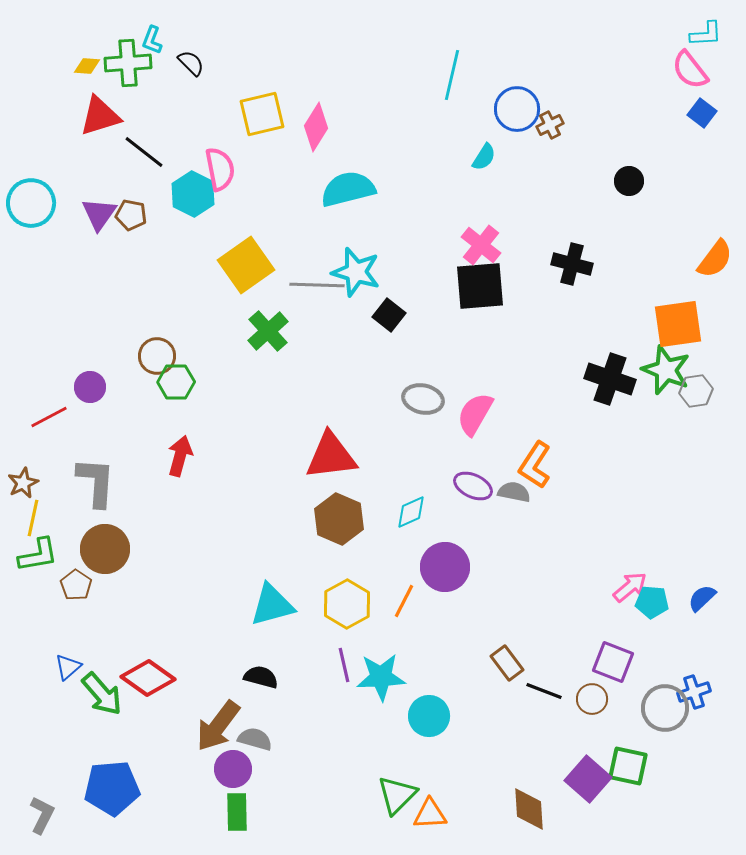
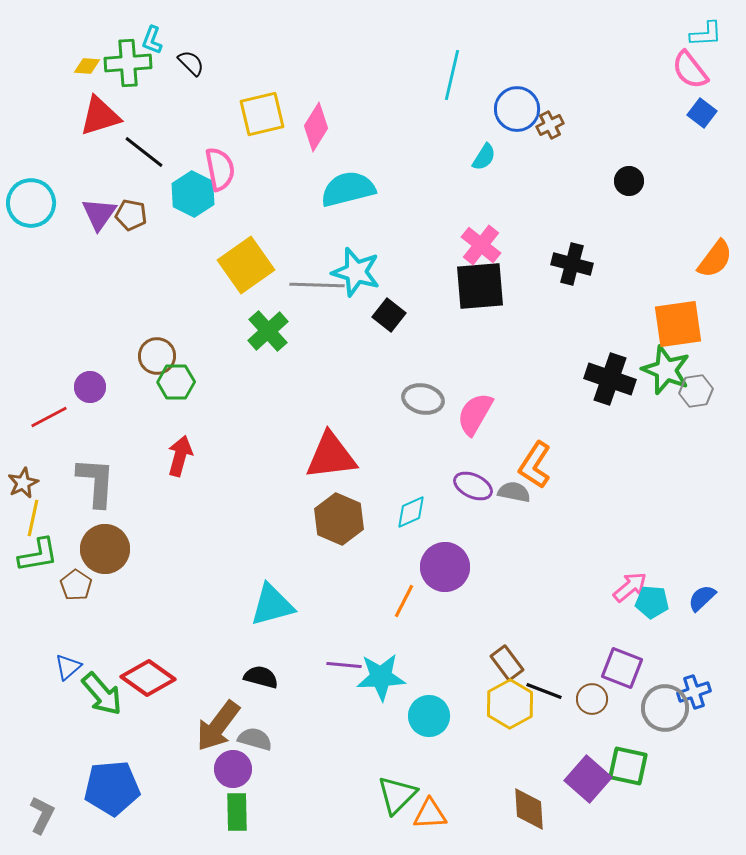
yellow hexagon at (347, 604): moved 163 px right, 100 px down
purple square at (613, 662): moved 9 px right, 6 px down
purple line at (344, 665): rotated 72 degrees counterclockwise
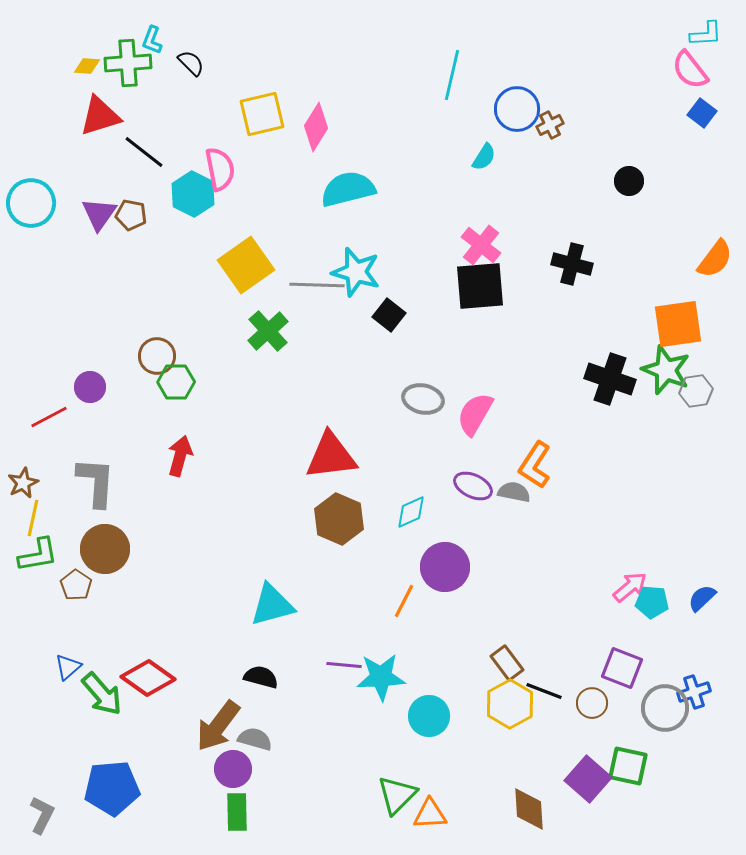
brown circle at (592, 699): moved 4 px down
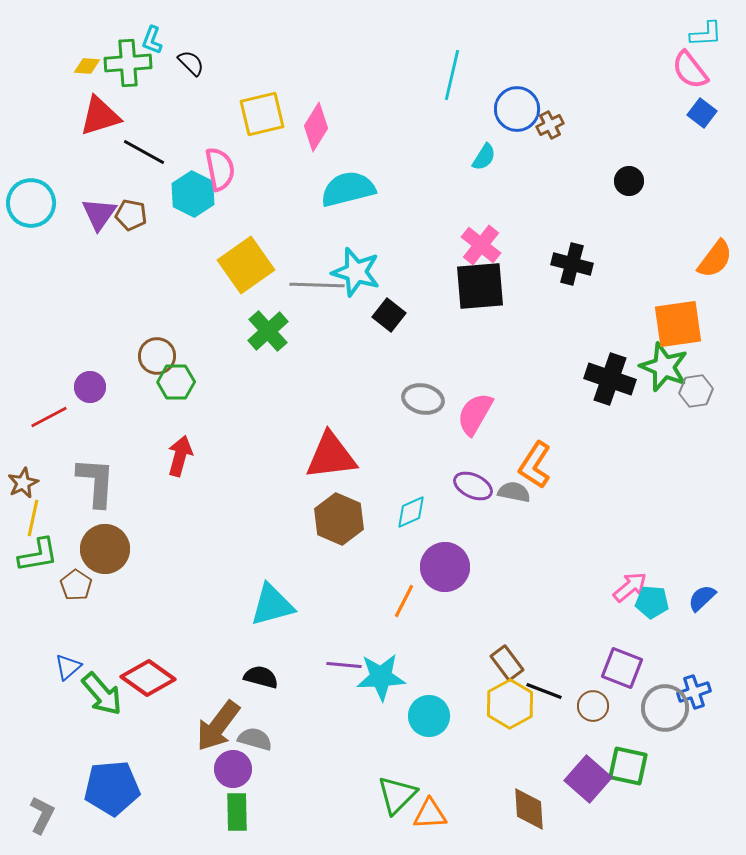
black line at (144, 152): rotated 9 degrees counterclockwise
green star at (666, 370): moved 2 px left, 3 px up
brown circle at (592, 703): moved 1 px right, 3 px down
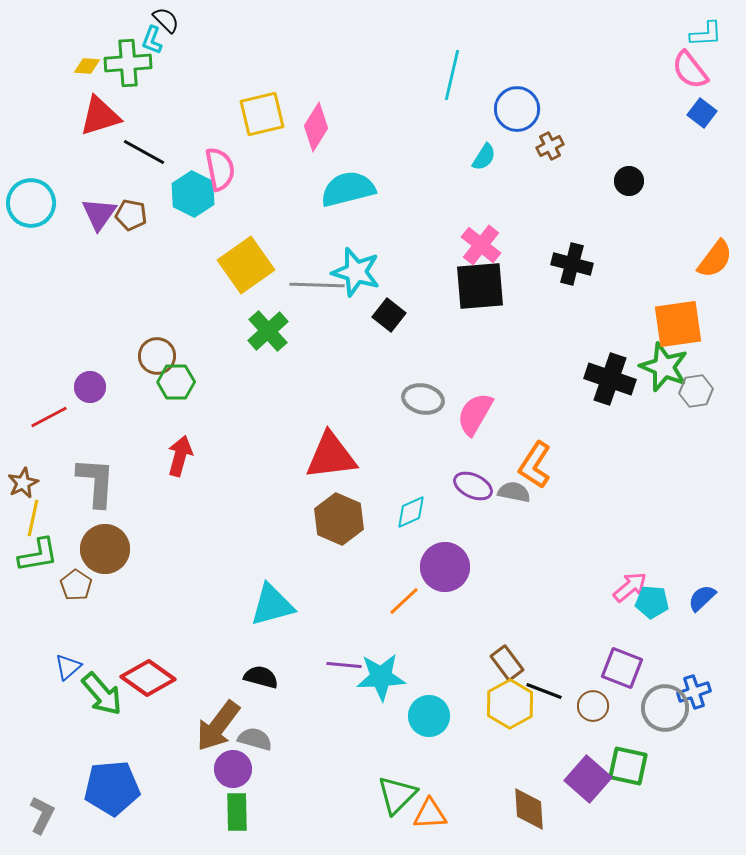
black semicircle at (191, 63): moved 25 px left, 43 px up
brown cross at (550, 125): moved 21 px down
orange line at (404, 601): rotated 20 degrees clockwise
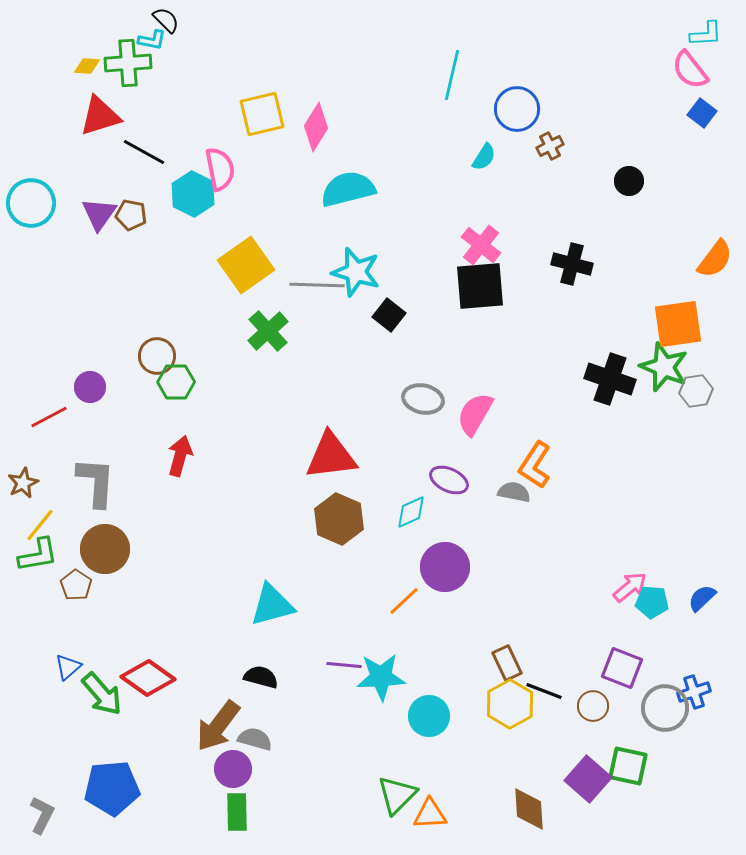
cyan L-shape at (152, 40): rotated 100 degrees counterclockwise
purple ellipse at (473, 486): moved 24 px left, 6 px up
yellow line at (33, 518): moved 7 px right, 7 px down; rotated 27 degrees clockwise
brown rectangle at (507, 663): rotated 12 degrees clockwise
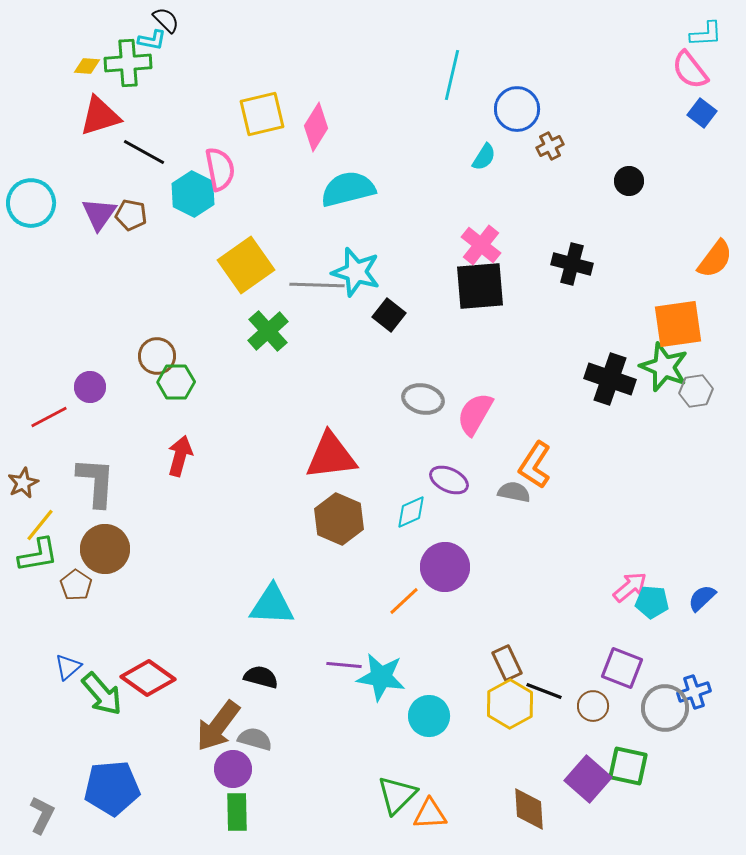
cyan triangle at (272, 605): rotated 18 degrees clockwise
cyan star at (381, 677): rotated 12 degrees clockwise
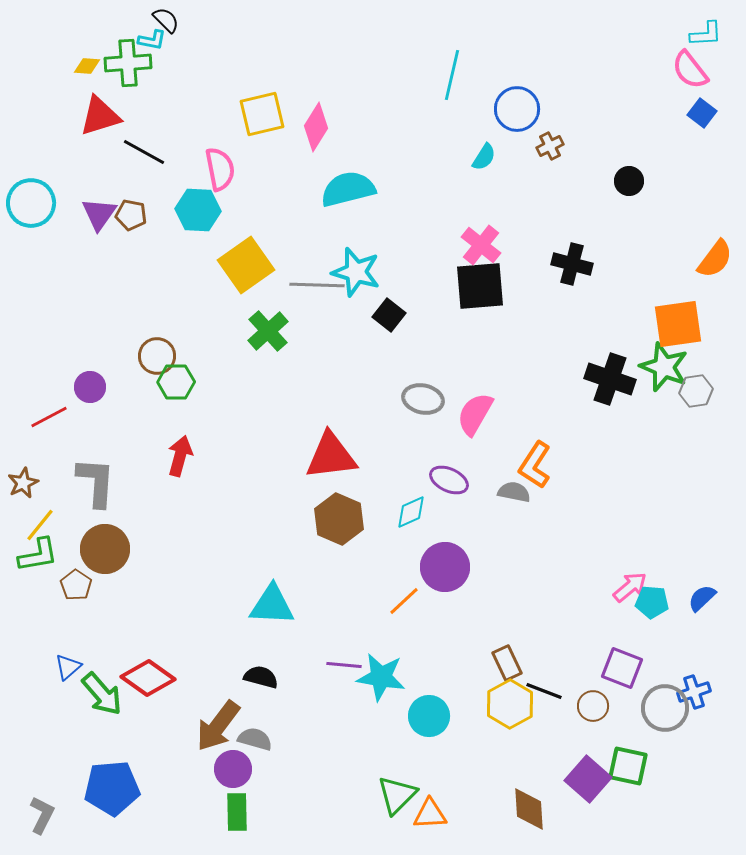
cyan hexagon at (193, 194): moved 5 px right, 16 px down; rotated 24 degrees counterclockwise
